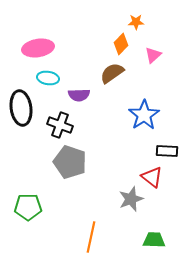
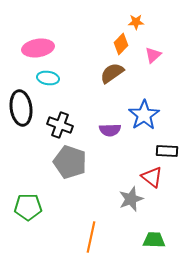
purple semicircle: moved 31 px right, 35 px down
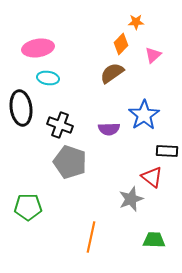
purple semicircle: moved 1 px left, 1 px up
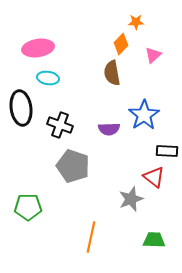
brown semicircle: rotated 65 degrees counterclockwise
gray pentagon: moved 3 px right, 4 px down
red triangle: moved 2 px right
